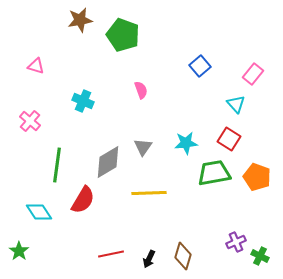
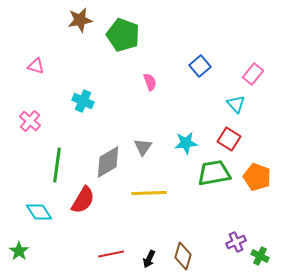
pink semicircle: moved 9 px right, 8 px up
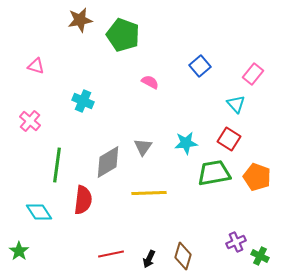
pink semicircle: rotated 42 degrees counterclockwise
red semicircle: rotated 24 degrees counterclockwise
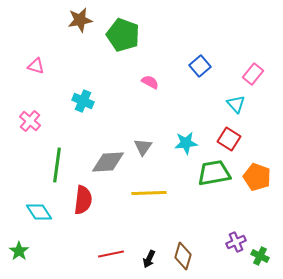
gray diamond: rotated 28 degrees clockwise
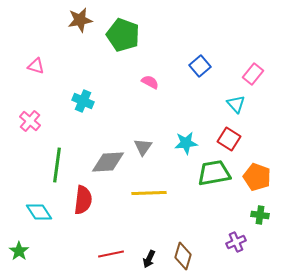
green cross: moved 41 px up; rotated 18 degrees counterclockwise
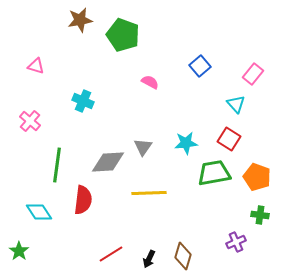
red line: rotated 20 degrees counterclockwise
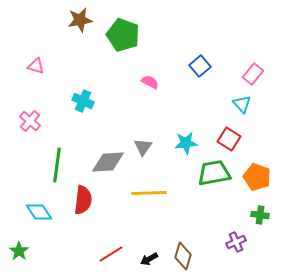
cyan triangle: moved 6 px right
black arrow: rotated 36 degrees clockwise
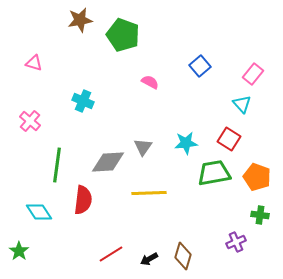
pink triangle: moved 2 px left, 3 px up
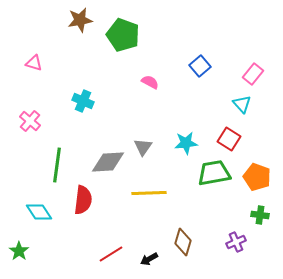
brown diamond: moved 14 px up
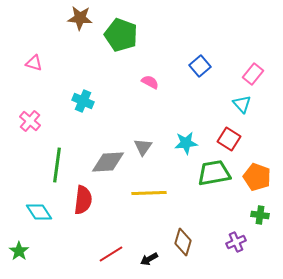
brown star: moved 2 px up; rotated 15 degrees clockwise
green pentagon: moved 2 px left
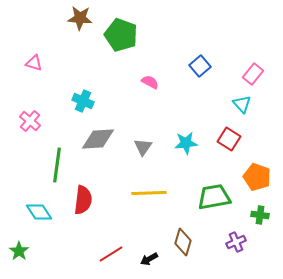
gray diamond: moved 10 px left, 23 px up
green trapezoid: moved 24 px down
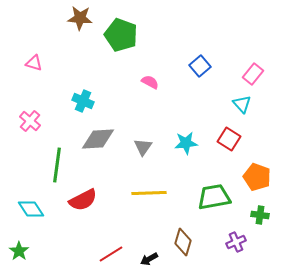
red semicircle: rotated 56 degrees clockwise
cyan diamond: moved 8 px left, 3 px up
